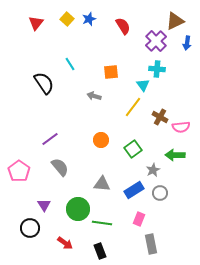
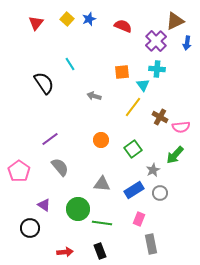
red semicircle: rotated 36 degrees counterclockwise
orange square: moved 11 px right
green arrow: rotated 48 degrees counterclockwise
purple triangle: rotated 24 degrees counterclockwise
red arrow: moved 9 px down; rotated 42 degrees counterclockwise
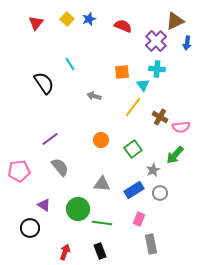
pink pentagon: rotated 30 degrees clockwise
red arrow: rotated 63 degrees counterclockwise
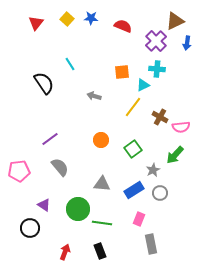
blue star: moved 2 px right, 1 px up; rotated 24 degrees clockwise
cyan triangle: rotated 40 degrees clockwise
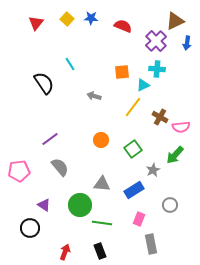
gray circle: moved 10 px right, 12 px down
green circle: moved 2 px right, 4 px up
